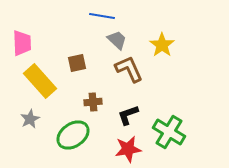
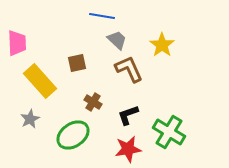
pink trapezoid: moved 5 px left
brown cross: rotated 36 degrees clockwise
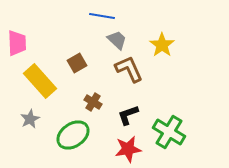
brown square: rotated 18 degrees counterclockwise
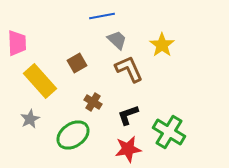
blue line: rotated 20 degrees counterclockwise
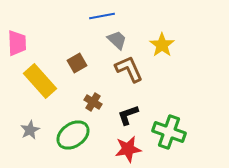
gray star: moved 11 px down
green cross: rotated 12 degrees counterclockwise
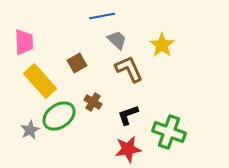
pink trapezoid: moved 7 px right, 1 px up
green ellipse: moved 14 px left, 19 px up
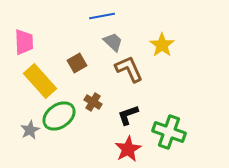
gray trapezoid: moved 4 px left, 2 px down
red star: rotated 20 degrees counterclockwise
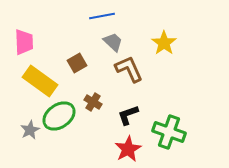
yellow star: moved 2 px right, 2 px up
yellow rectangle: rotated 12 degrees counterclockwise
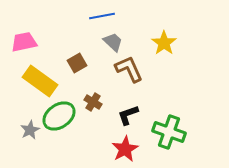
pink trapezoid: rotated 100 degrees counterclockwise
red star: moved 3 px left
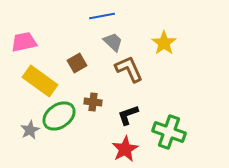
brown cross: rotated 24 degrees counterclockwise
